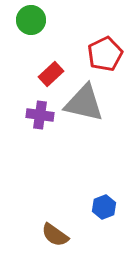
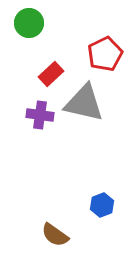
green circle: moved 2 px left, 3 px down
blue hexagon: moved 2 px left, 2 px up
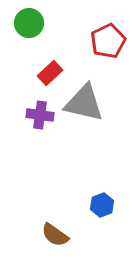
red pentagon: moved 3 px right, 13 px up
red rectangle: moved 1 px left, 1 px up
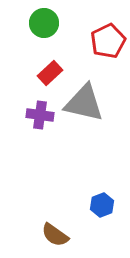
green circle: moved 15 px right
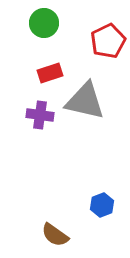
red rectangle: rotated 25 degrees clockwise
gray triangle: moved 1 px right, 2 px up
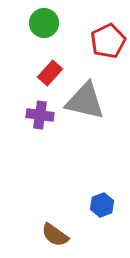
red rectangle: rotated 30 degrees counterclockwise
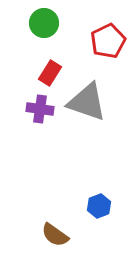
red rectangle: rotated 10 degrees counterclockwise
gray triangle: moved 2 px right, 1 px down; rotated 6 degrees clockwise
purple cross: moved 6 px up
blue hexagon: moved 3 px left, 1 px down
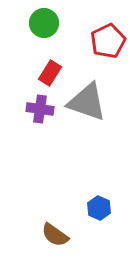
blue hexagon: moved 2 px down; rotated 15 degrees counterclockwise
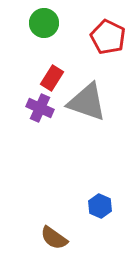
red pentagon: moved 4 px up; rotated 20 degrees counterclockwise
red rectangle: moved 2 px right, 5 px down
purple cross: moved 1 px up; rotated 16 degrees clockwise
blue hexagon: moved 1 px right, 2 px up
brown semicircle: moved 1 px left, 3 px down
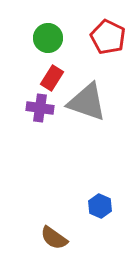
green circle: moved 4 px right, 15 px down
purple cross: rotated 16 degrees counterclockwise
